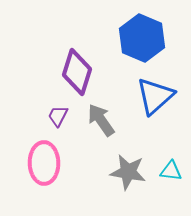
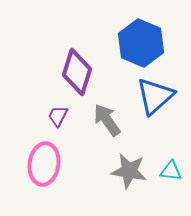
blue hexagon: moved 1 px left, 5 px down
gray arrow: moved 6 px right
pink ellipse: moved 1 px down; rotated 9 degrees clockwise
gray star: moved 1 px right, 1 px up
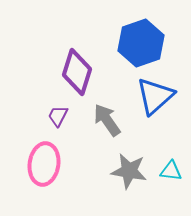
blue hexagon: rotated 18 degrees clockwise
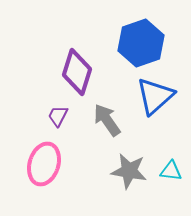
pink ellipse: rotated 9 degrees clockwise
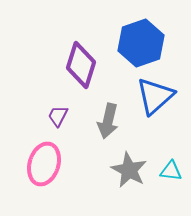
purple diamond: moved 4 px right, 7 px up
gray arrow: moved 1 px right, 1 px down; rotated 132 degrees counterclockwise
gray star: moved 1 px up; rotated 18 degrees clockwise
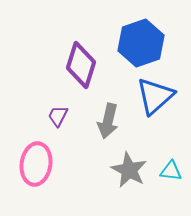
pink ellipse: moved 8 px left; rotated 9 degrees counterclockwise
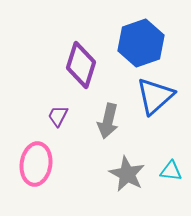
gray star: moved 2 px left, 4 px down
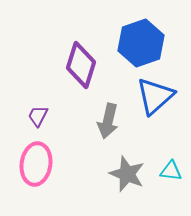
purple trapezoid: moved 20 px left
gray star: rotated 6 degrees counterclockwise
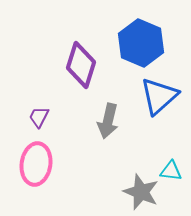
blue hexagon: rotated 18 degrees counterclockwise
blue triangle: moved 4 px right
purple trapezoid: moved 1 px right, 1 px down
gray star: moved 14 px right, 18 px down
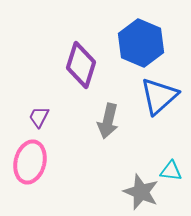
pink ellipse: moved 6 px left, 2 px up; rotated 6 degrees clockwise
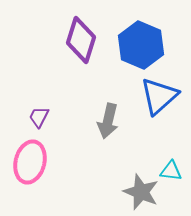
blue hexagon: moved 2 px down
purple diamond: moved 25 px up
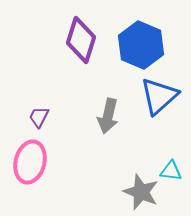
gray arrow: moved 5 px up
